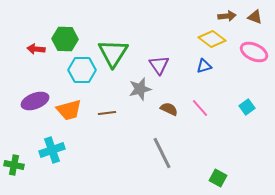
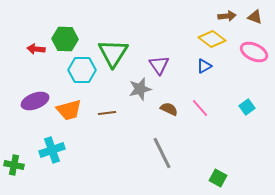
blue triangle: rotated 14 degrees counterclockwise
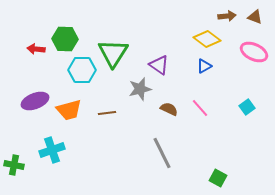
yellow diamond: moved 5 px left
purple triangle: rotated 20 degrees counterclockwise
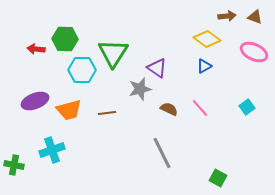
purple triangle: moved 2 px left, 3 px down
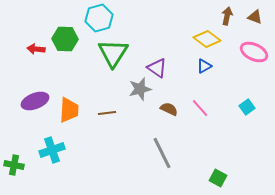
brown arrow: rotated 72 degrees counterclockwise
cyan hexagon: moved 17 px right, 52 px up; rotated 16 degrees counterclockwise
orange trapezoid: rotated 72 degrees counterclockwise
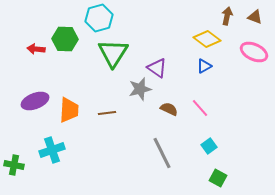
cyan square: moved 38 px left, 39 px down
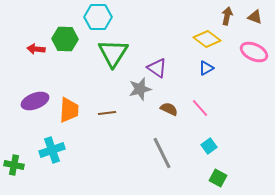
cyan hexagon: moved 1 px left, 1 px up; rotated 16 degrees clockwise
blue triangle: moved 2 px right, 2 px down
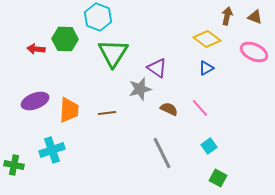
cyan hexagon: rotated 20 degrees clockwise
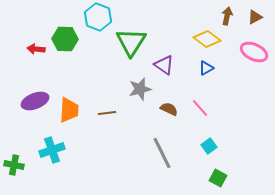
brown triangle: rotated 49 degrees counterclockwise
green triangle: moved 18 px right, 11 px up
purple triangle: moved 7 px right, 3 px up
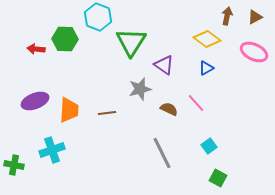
pink line: moved 4 px left, 5 px up
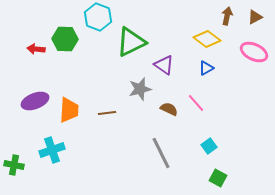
green triangle: rotated 32 degrees clockwise
gray line: moved 1 px left
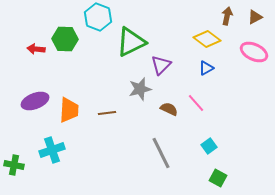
purple triangle: moved 3 px left; rotated 40 degrees clockwise
